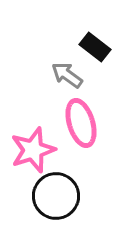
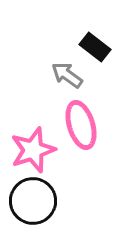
pink ellipse: moved 2 px down
black circle: moved 23 px left, 5 px down
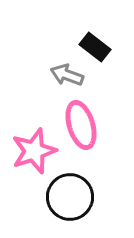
gray arrow: rotated 16 degrees counterclockwise
pink star: moved 1 px right, 1 px down
black circle: moved 37 px right, 4 px up
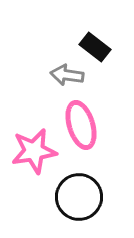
gray arrow: rotated 12 degrees counterclockwise
pink star: rotated 9 degrees clockwise
black circle: moved 9 px right
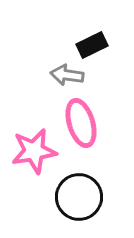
black rectangle: moved 3 px left, 2 px up; rotated 64 degrees counterclockwise
pink ellipse: moved 2 px up
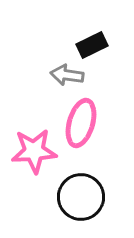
pink ellipse: rotated 33 degrees clockwise
pink star: rotated 6 degrees clockwise
black circle: moved 2 px right
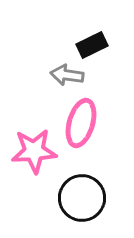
black circle: moved 1 px right, 1 px down
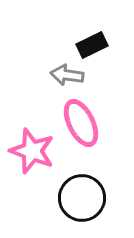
pink ellipse: rotated 42 degrees counterclockwise
pink star: moved 2 px left; rotated 24 degrees clockwise
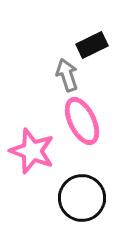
gray arrow: rotated 64 degrees clockwise
pink ellipse: moved 1 px right, 2 px up
